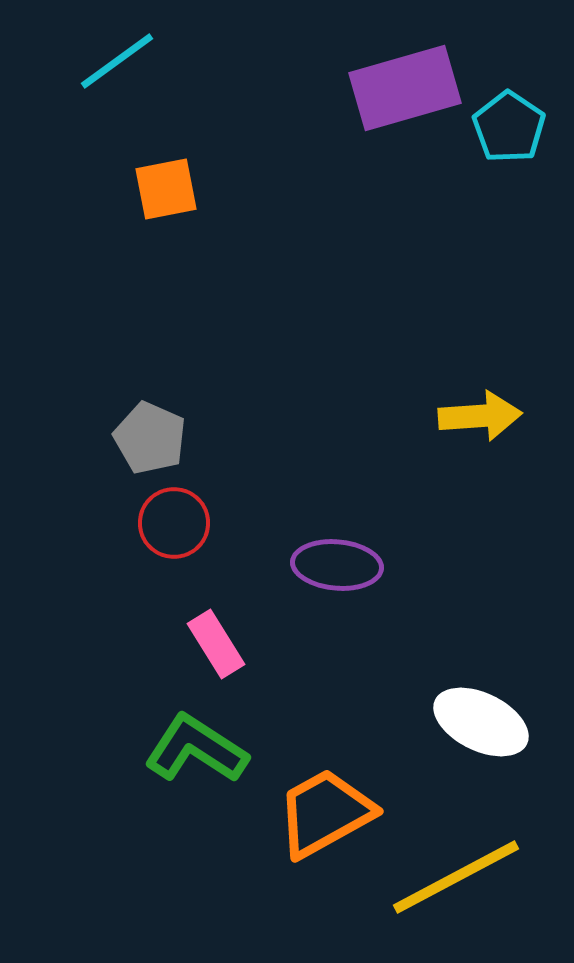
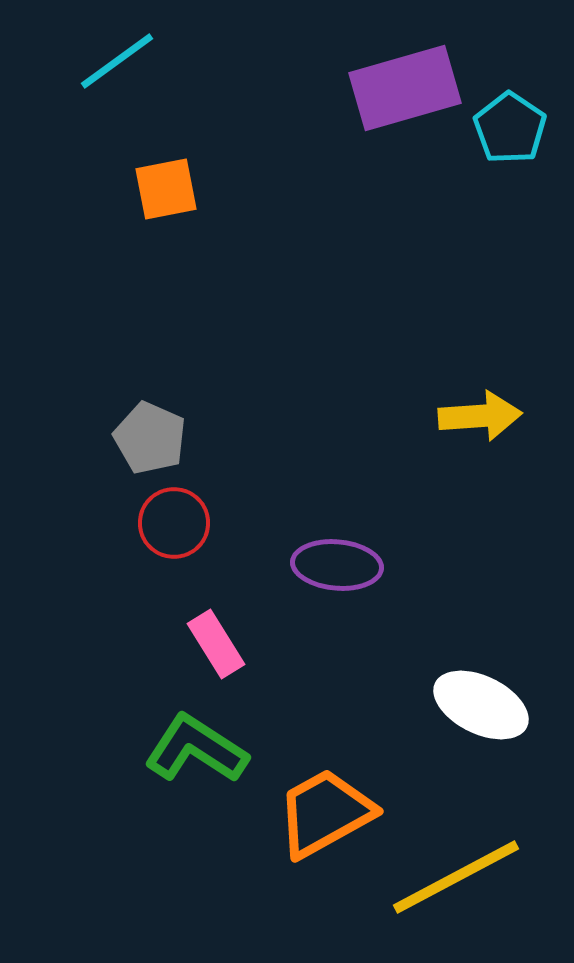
cyan pentagon: moved 1 px right, 1 px down
white ellipse: moved 17 px up
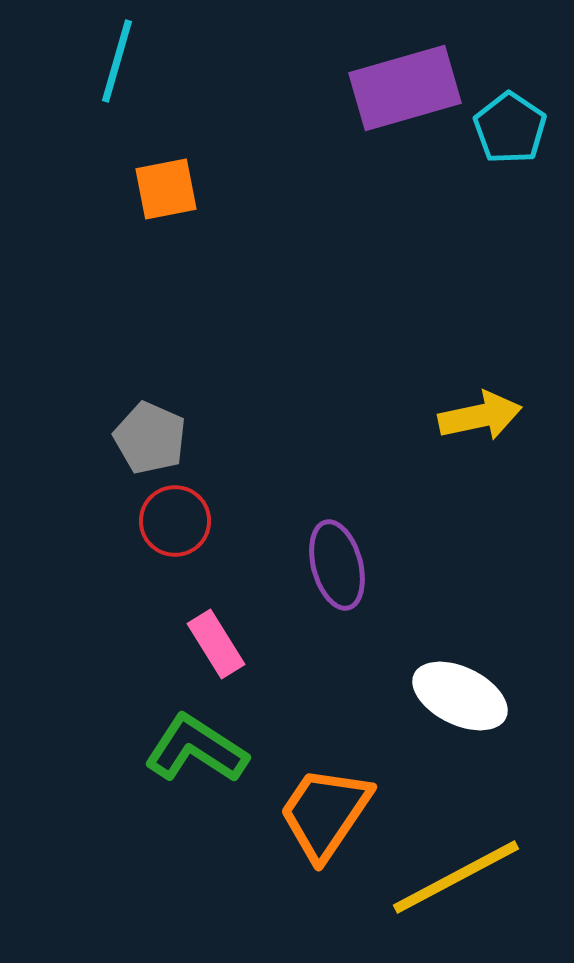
cyan line: rotated 38 degrees counterclockwise
yellow arrow: rotated 8 degrees counterclockwise
red circle: moved 1 px right, 2 px up
purple ellipse: rotated 70 degrees clockwise
white ellipse: moved 21 px left, 9 px up
orange trapezoid: rotated 27 degrees counterclockwise
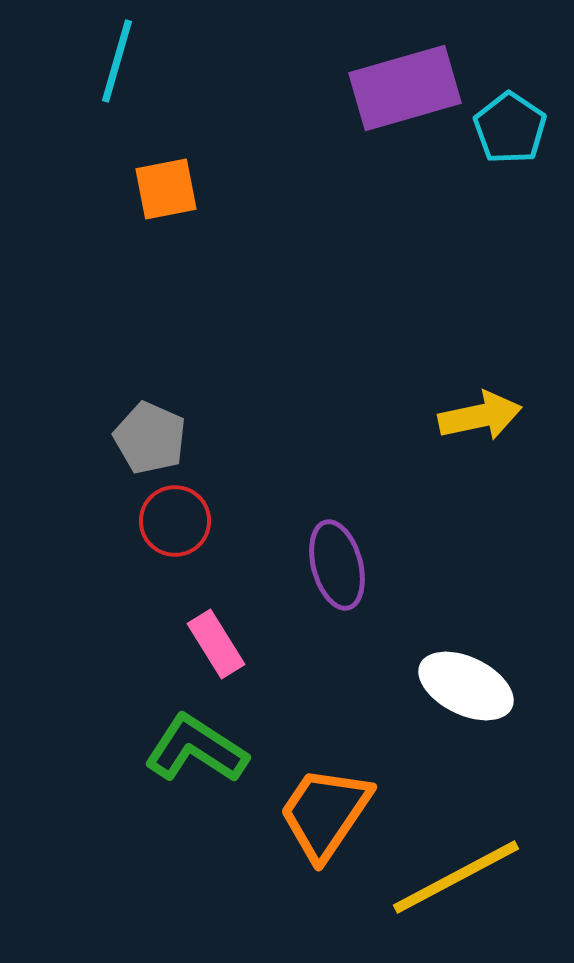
white ellipse: moved 6 px right, 10 px up
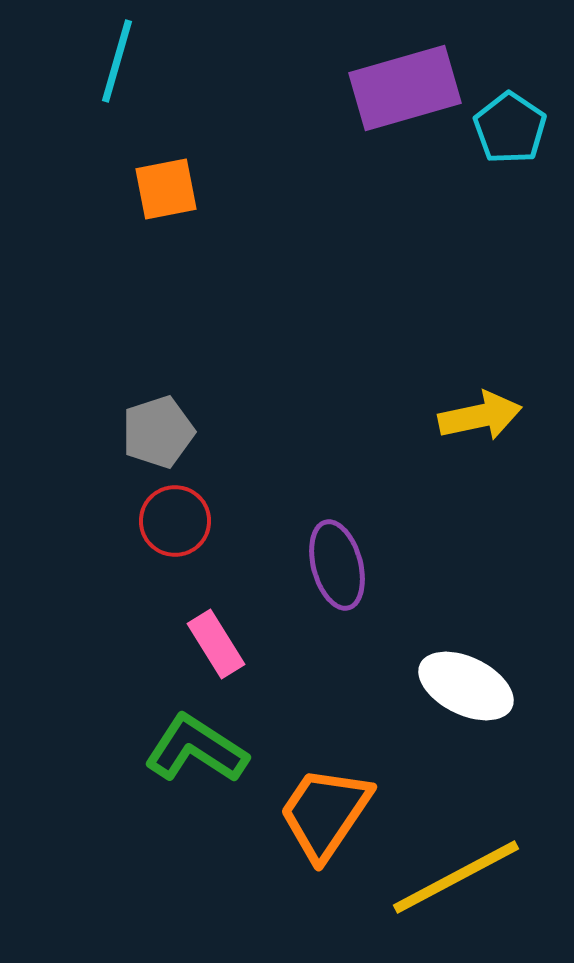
gray pentagon: moved 8 px right, 6 px up; rotated 30 degrees clockwise
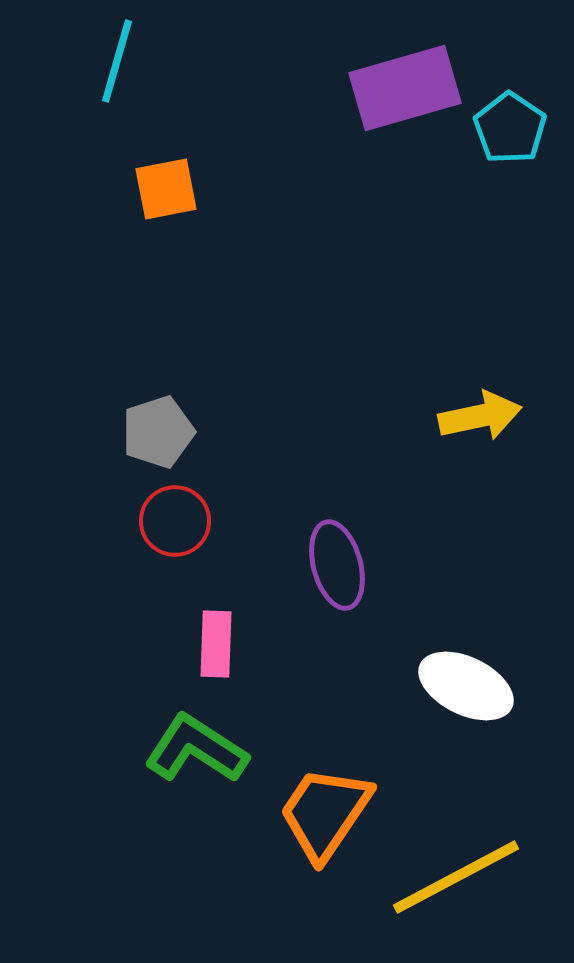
pink rectangle: rotated 34 degrees clockwise
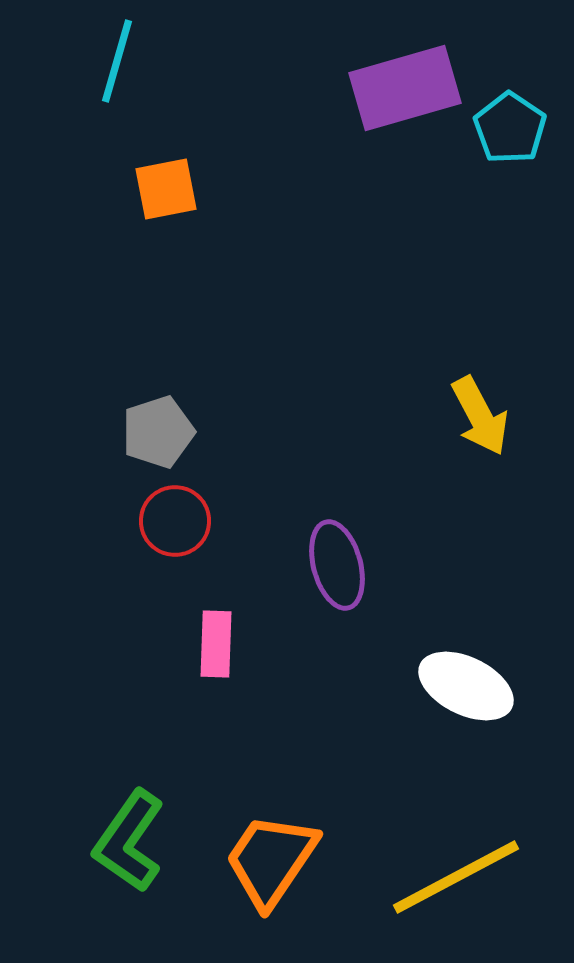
yellow arrow: rotated 74 degrees clockwise
green L-shape: moved 67 px left, 92 px down; rotated 88 degrees counterclockwise
orange trapezoid: moved 54 px left, 47 px down
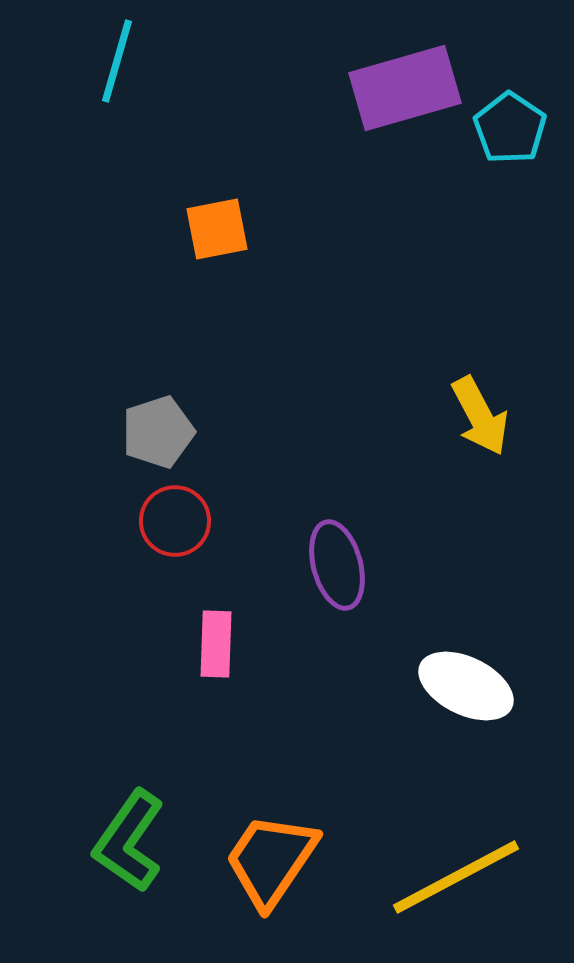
orange square: moved 51 px right, 40 px down
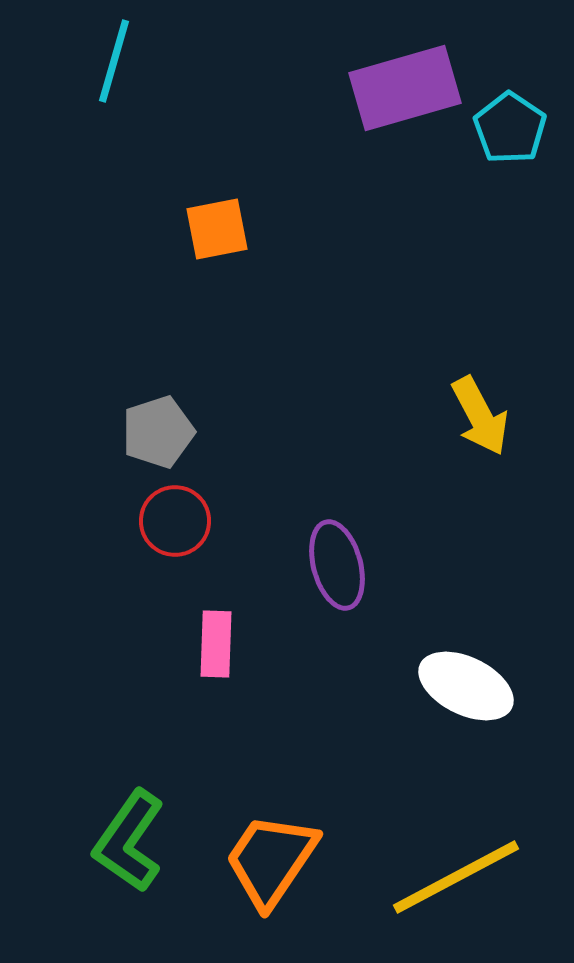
cyan line: moved 3 px left
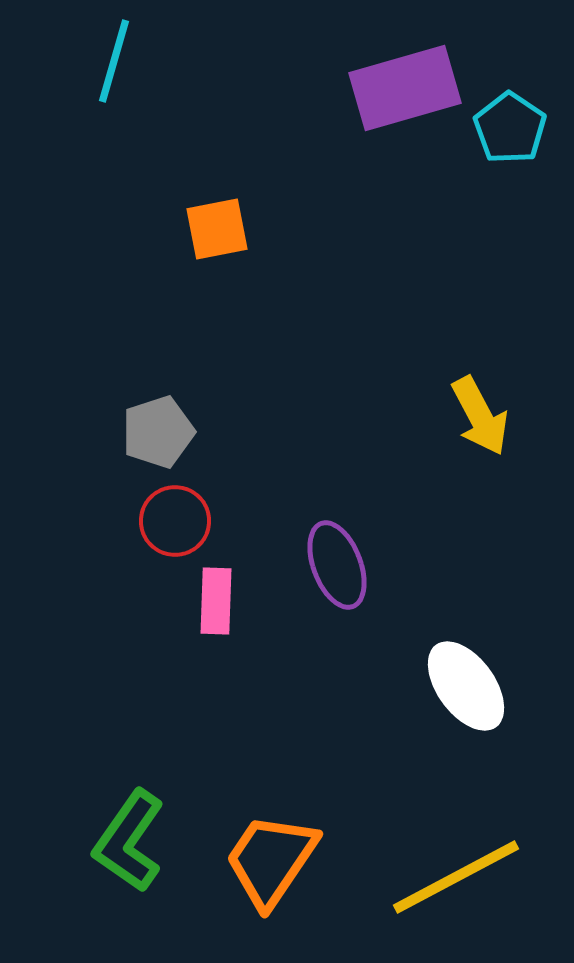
purple ellipse: rotated 6 degrees counterclockwise
pink rectangle: moved 43 px up
white ellipse: rotated 28 degrees clockwise
